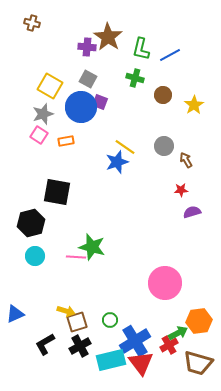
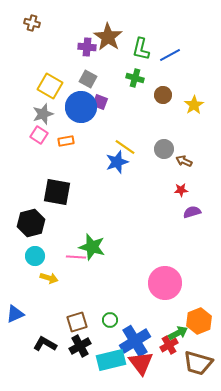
gray circle: moved 3 px down
brown arrow: moved 2 px left, 1 px down; rotated 35 degrees counterclockwise
yellow arrow: moved 17 px left, 33 px up
orange hexagon: rotated 15 degrees counterclockwise
black L-shape: rotated 60 degrees clockwise
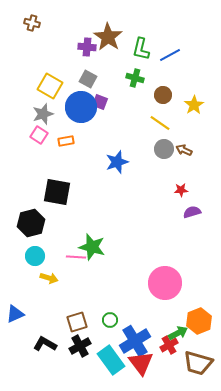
yellow line: moved 35 px right, 24 px up
brown arrow: moved 11 px up
cyan rectangle: rotated 68 degrees clockwise
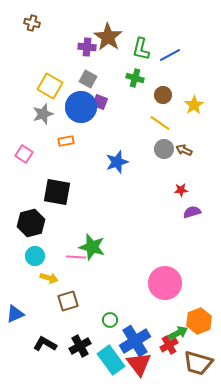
pink square: moved 15 px left, 19 px down
brown square: moved 9 px left, 21 px up
red triangle: moved 2 px left, 1 px down
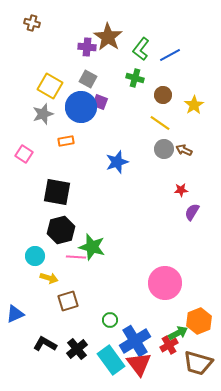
green L-shape: rotated 25 degrees clockwise
purple semicircle: rotated 42 degrees counterclockwise
black hexagon: moved 30 px right, 7 px down
black cross: moved 3 px left, 3 px down; rotated 10 degrees counterclockwise
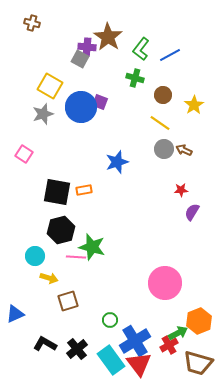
gray square: moved 8 px left, 20 px up
orange rectangle: moved 18 px right, 49 px down
